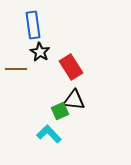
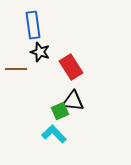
black star: rotated 12 degrees counterclockwise
black triangle: moved 1 px left, 1 px down
cyan L-shape: moved 5 px right
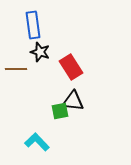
green square: rotated 12 degrees clockwise
cyan L-shape: moved 17 px left, 8 px down
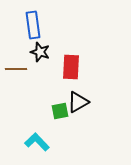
red rectangle: rotated 35 degrees clockwise
black triangle: moved 5 px right, 1 px down; rotated 35 degrees counterclockwise
